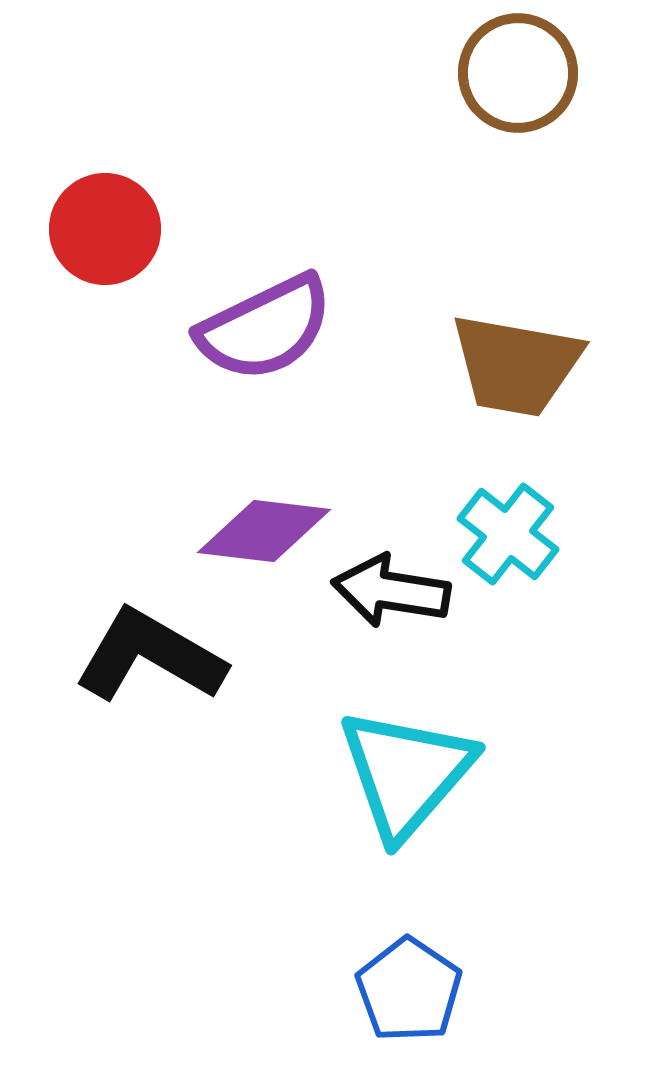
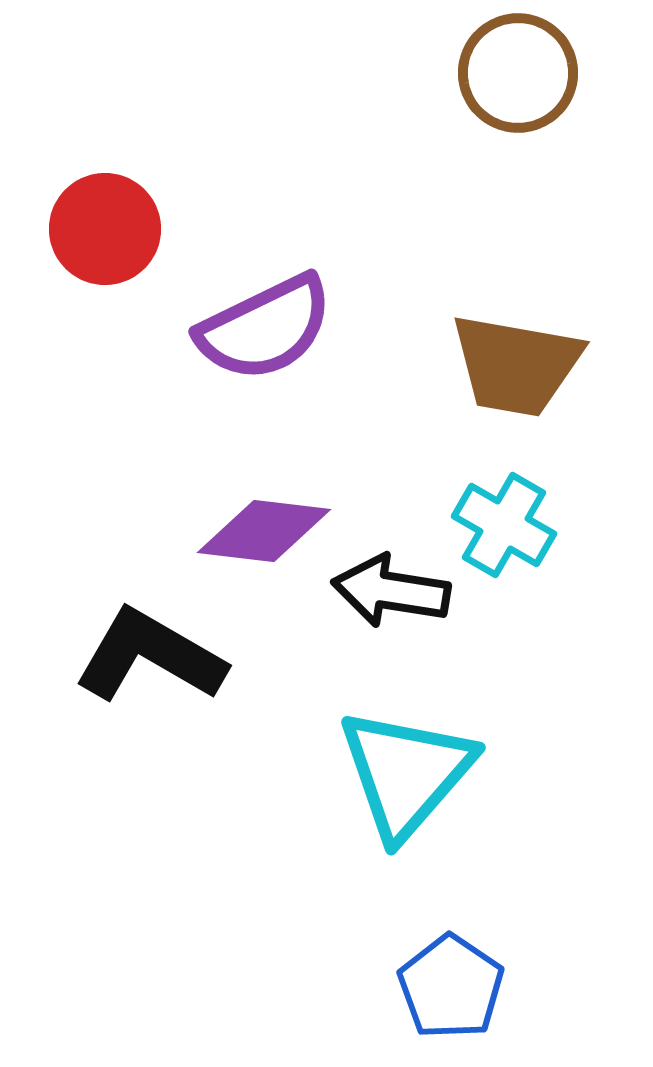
cyan cross: moved 4 px left, 9 px up; rotated 8 degrees counterclockwise
blue pentagon: moved 42 px right, 3 px up
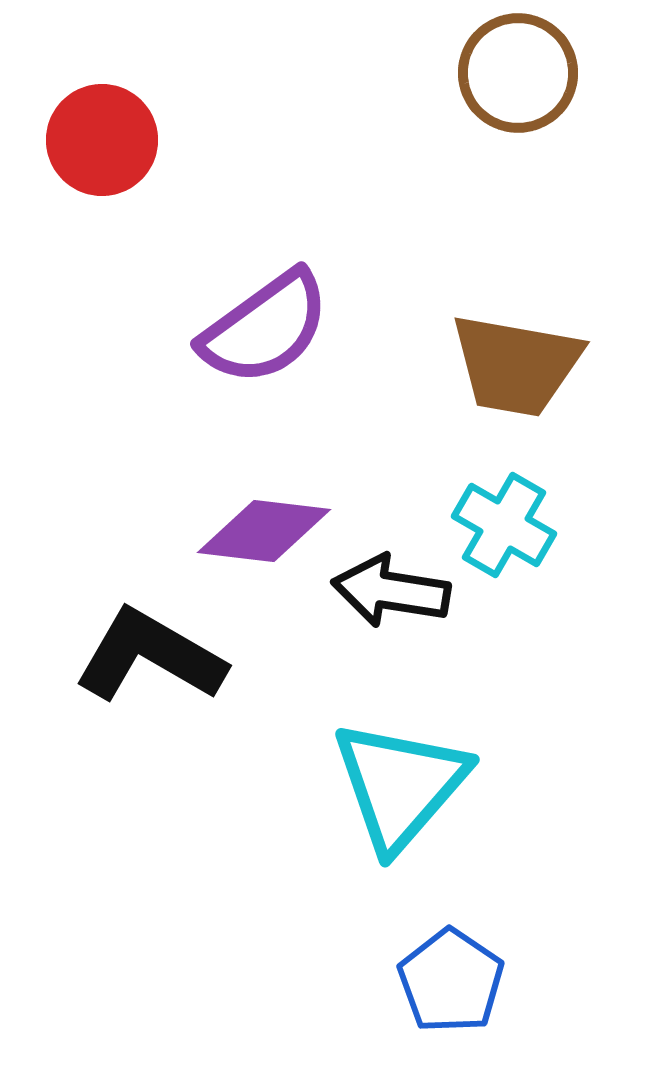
red circle: moved 3 px left, 89 px up
purple semicircle: rotated 10 degrees counterclockwise
cyan triangle: moved 6 px left, 12 px down
blue pentagon: moved 6 px up
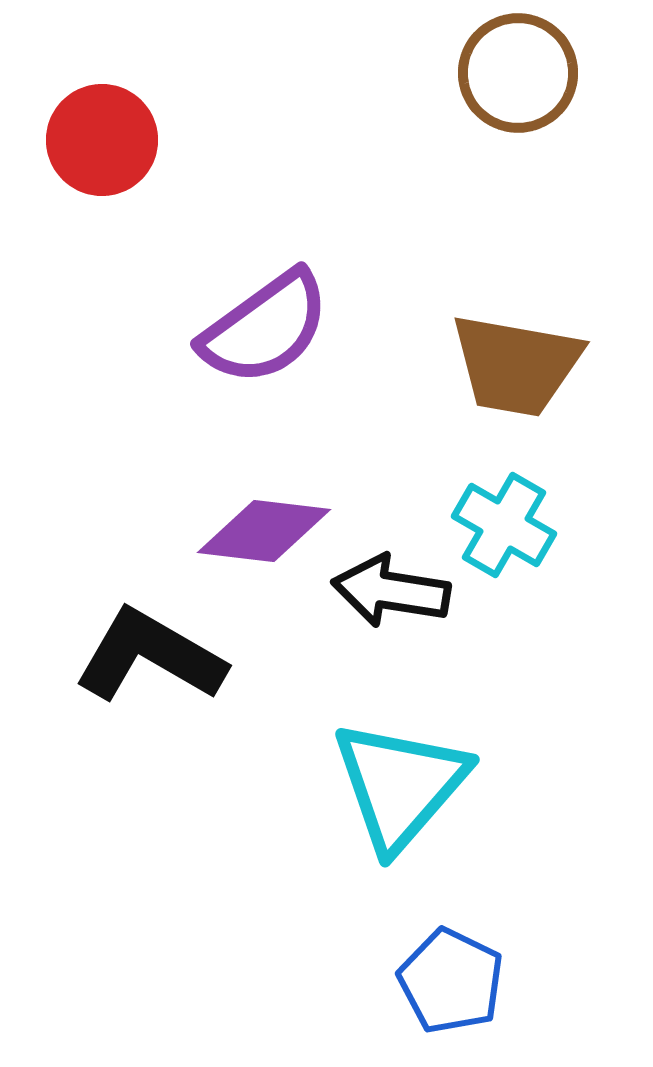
blue pentagon: rotated 8 degrees counterclockwise
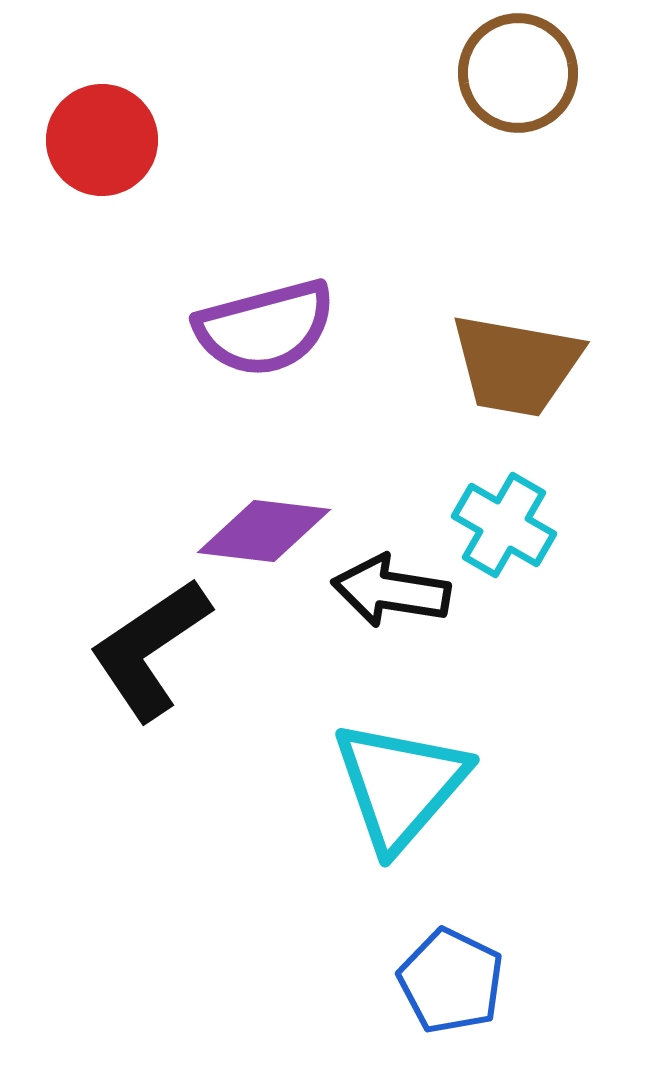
purple semicircle: rotated 21 degrees clockwise
black L-shape: moved 7 px up; rotated 64 degrees counterclockwise
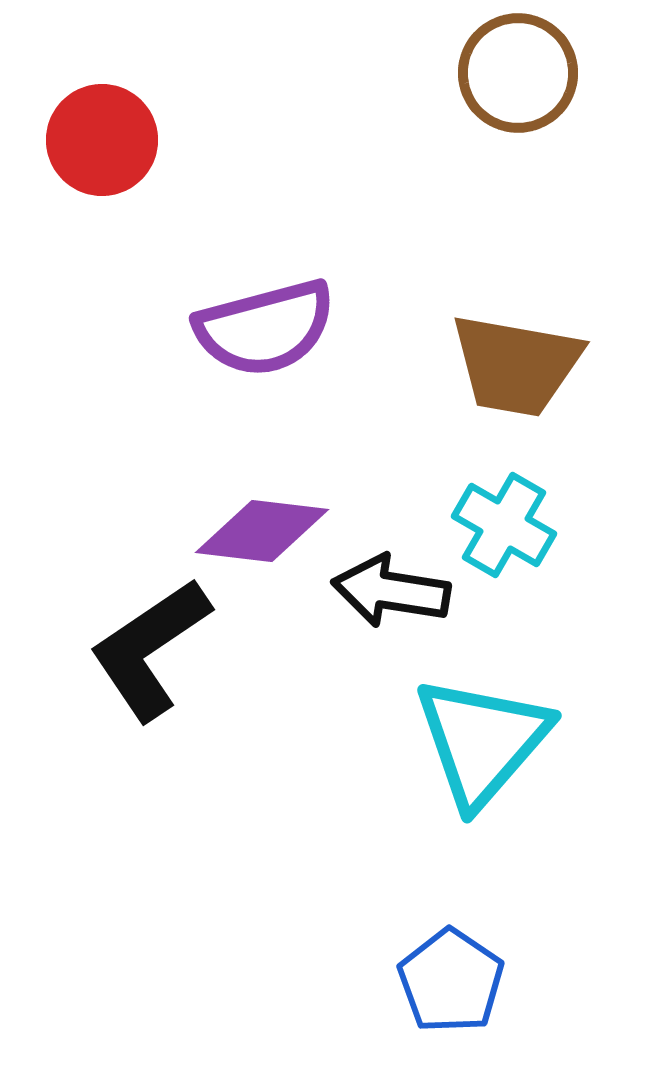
purple diamond: moved 2 px left
cyan triangle: moved 82 px right, 44 px up
blue pentagon: rotated 8 degrees clockwise
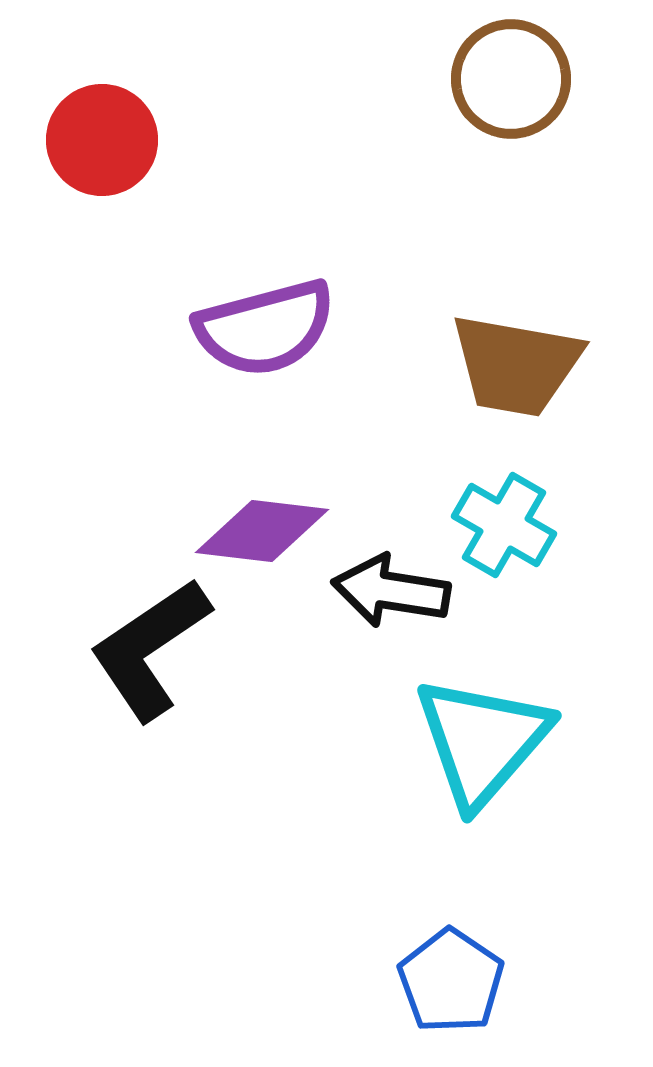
brown circle: moved 7 px left, 6 px down
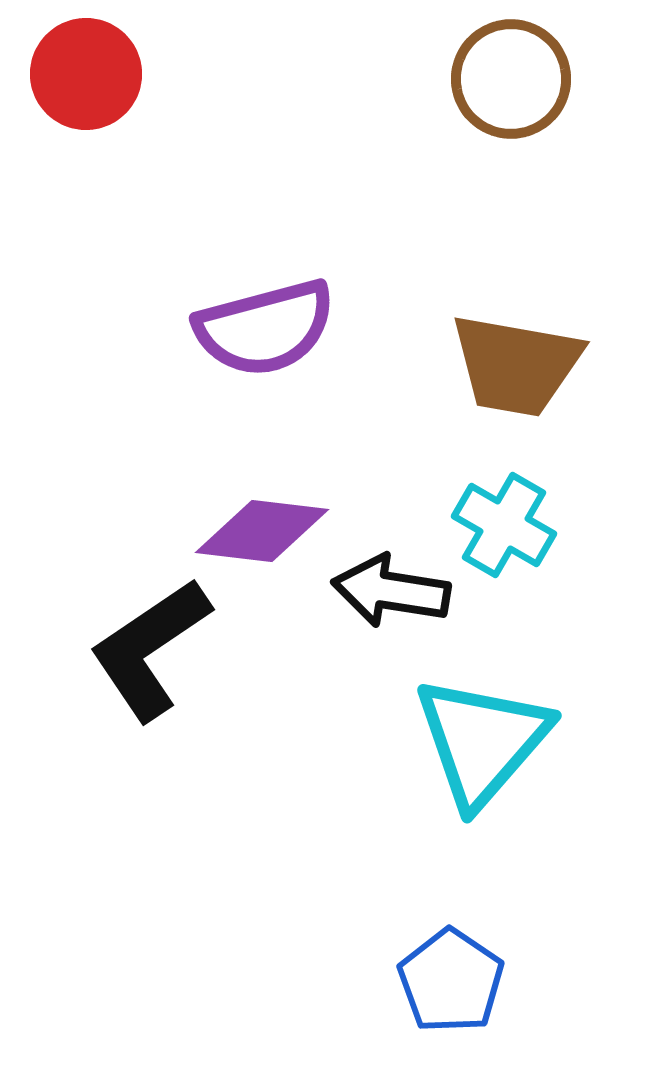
red circle: moved 16 px left, 66 px up
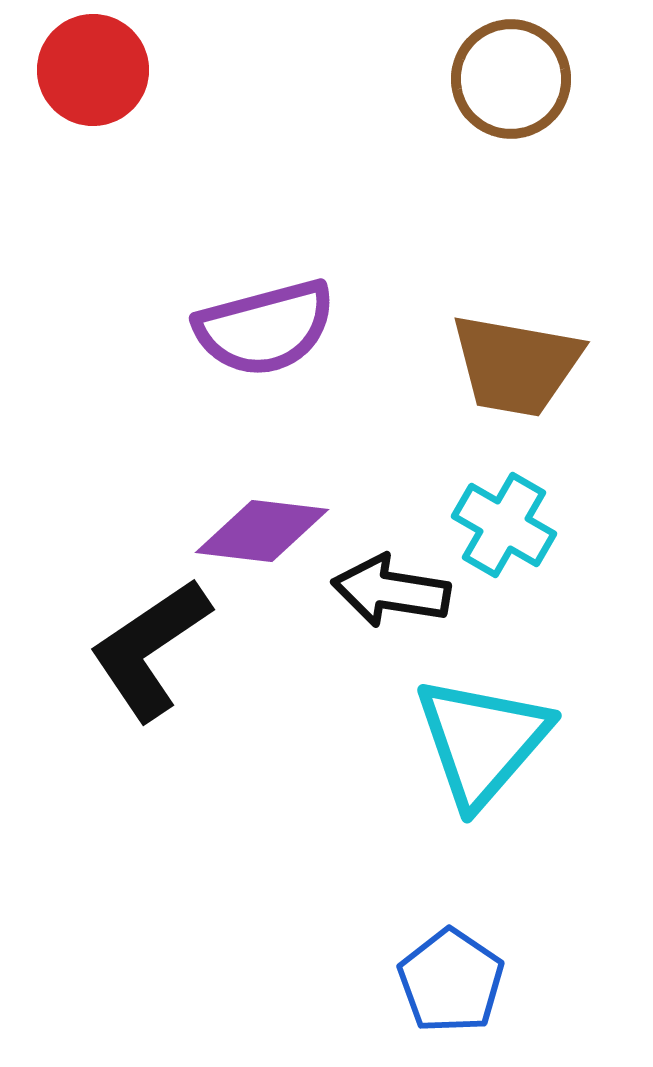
red circle: moved 7 px right, 4 px up
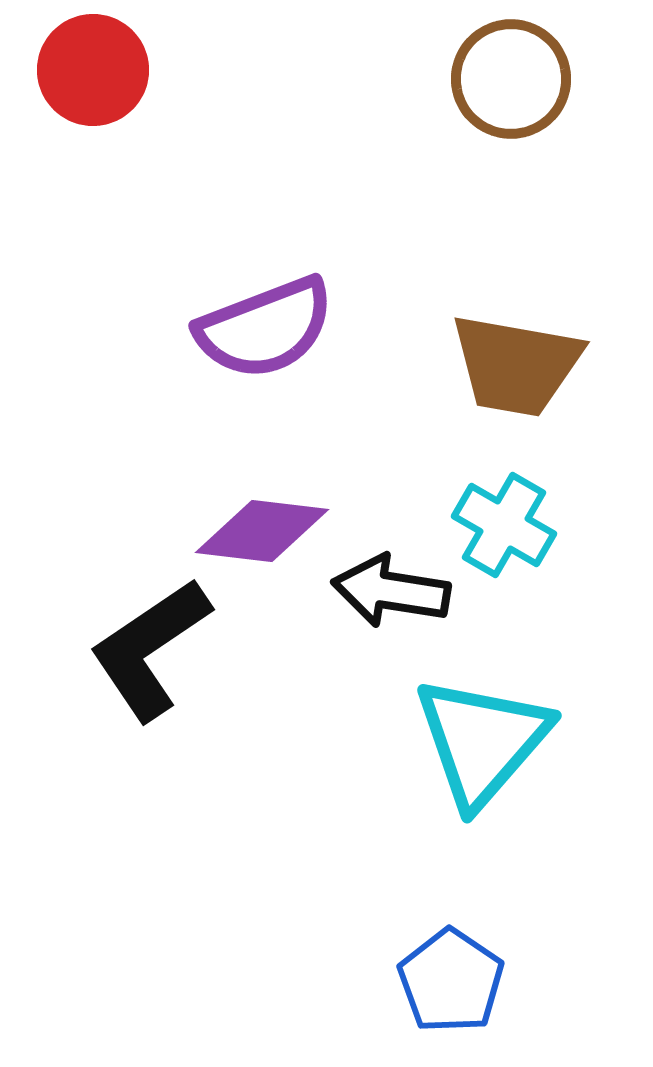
purple semicircle: rotated 6 degrees counterclockwise
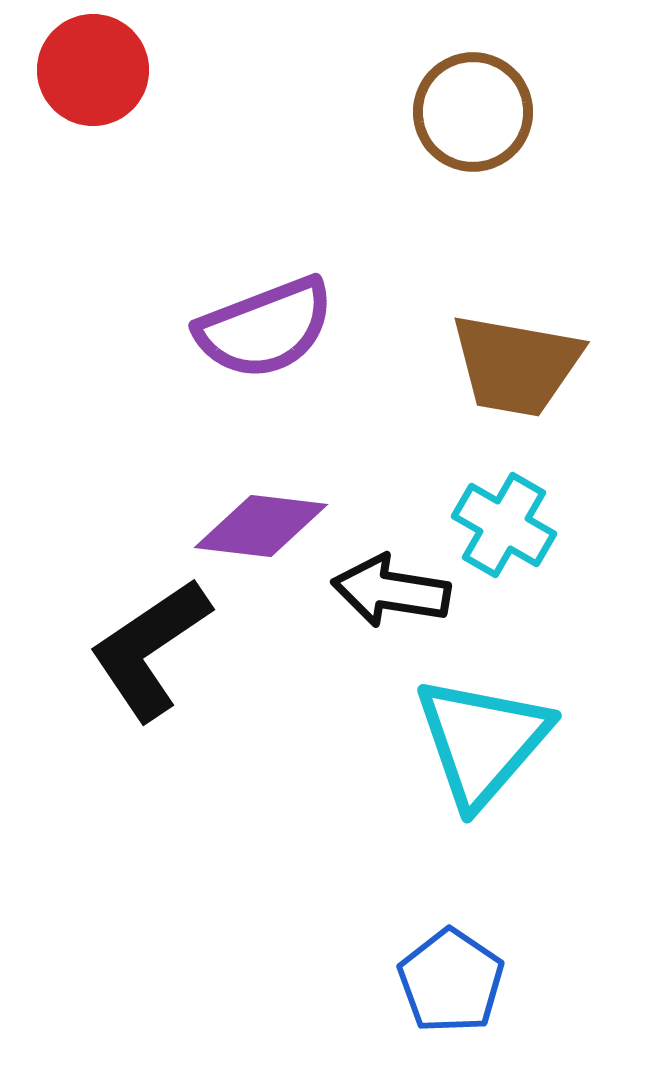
brown circle: moved 38 px left, 33 px down
purple diamond: moved 1 px left, 5 px up
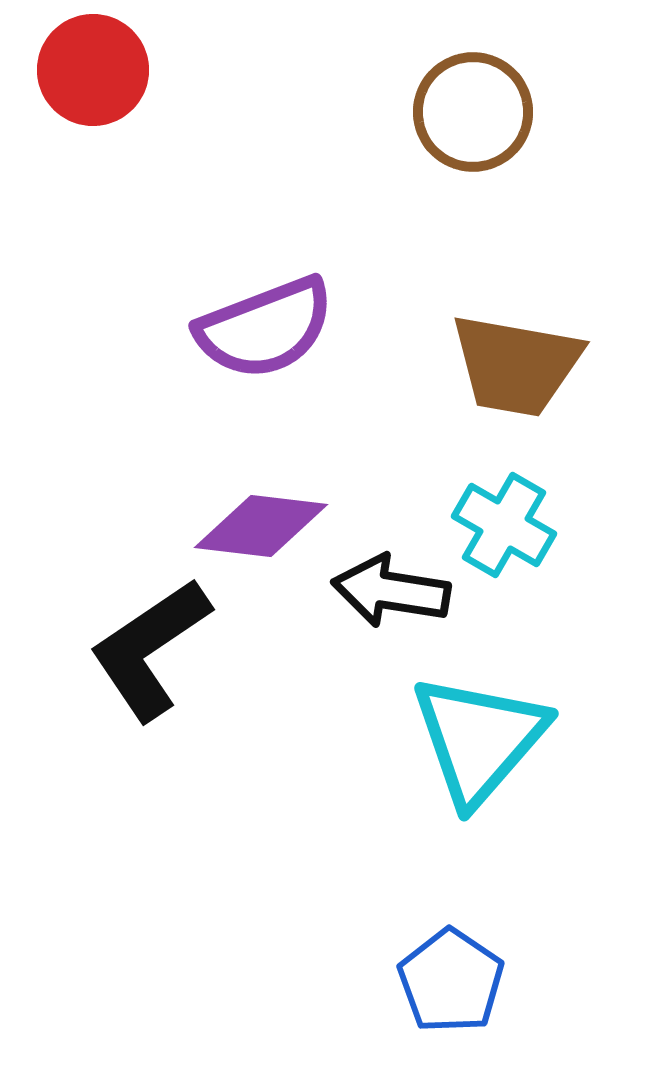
cyan triangle: moved 3 px left, 2 px up
